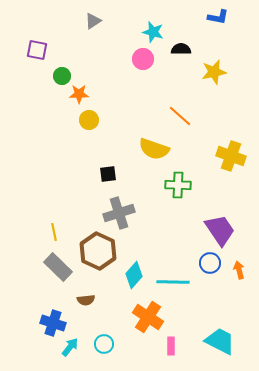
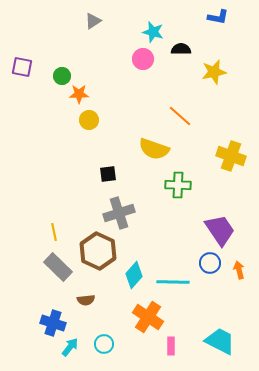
purple square: moved 15 px left, 17 px down
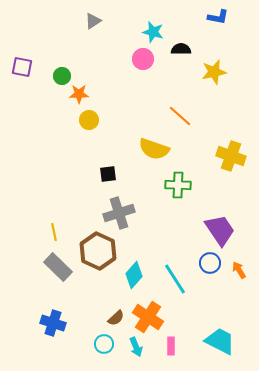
orange arrow: rotated 18 degrees counterclockwise
cyan line: moved 2 px right, 3 px up; rotated 56 degrees clockwise
brown semicircle: moved 30 px right, 18 px down; rotated 36 degrees counterclockwise
cyan arrow: moved 66 px right; rotated 120 degrees clockwise
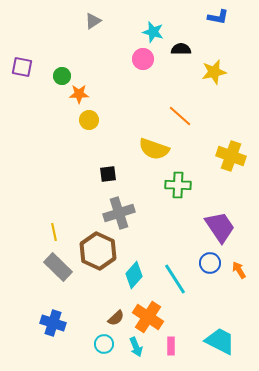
purple trapezoid: moved 3 px up
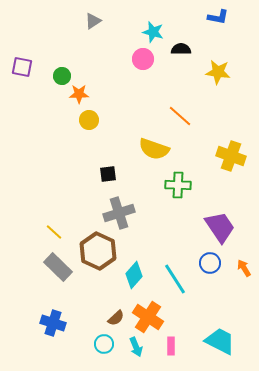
yellow star: moved 4 px right; rotated 20 degrees clockwise
yellow line: rotated 36 degrees counterclockwise
orange arrow: moved 5 px right, 2 px up
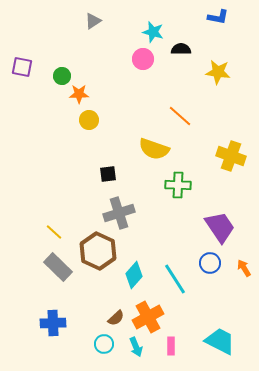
orange cross: rotated 28 degrees clockwise
blue cross: rotated 20 degrees counterclockwise
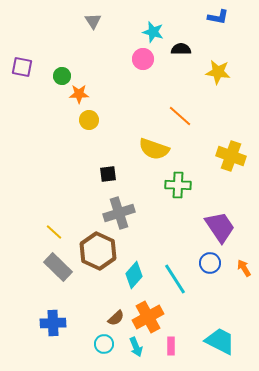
gray triangle: rotated 30 degrees counterclockwise
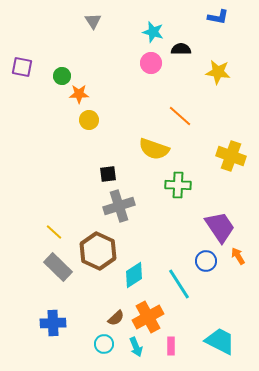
pink circle: moved 8 px right, 4 px down
gray cross: moved 7 px up
blue circle: moved 4 px left, 2 px up
orange arrow: moved 6 px left, 12 px up
cyan diamond: rotated 16 degrees clockwise
cyan line: moved 4 px right, 5 px down
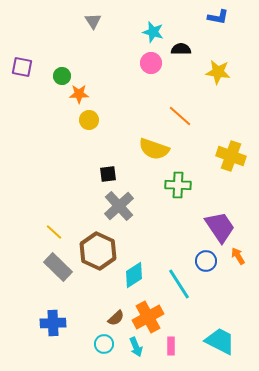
gray cross: rotated 24 degrees counterclockwise
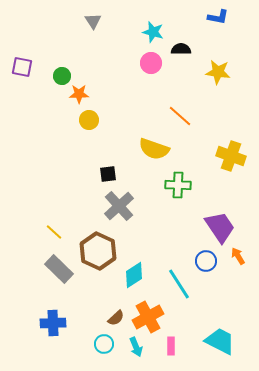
gray rectangle: moved 1 px right, 2 px down
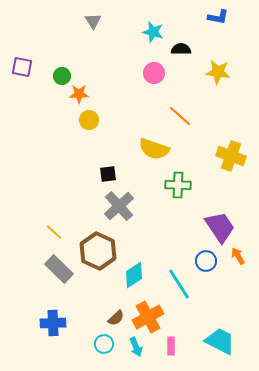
pink circle: moved 3 px right, 10 px down
